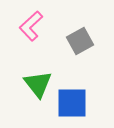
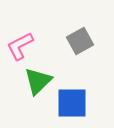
pink L-shape: moved 11 px left, 20 px down; rotated 16 degrees clockwise
green triangle: moved 3 px up; rotated 24 degrees clockwise
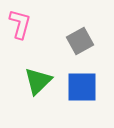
pink L-shape: moved 22 px up; rotated 132 degrees clockwise
blue square: moved 10 px right, 16 px up
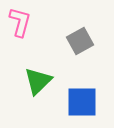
pink L-shape: moved 2 px up
blue square: moved 15 px down
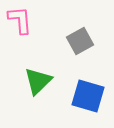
pink L-shape: moved 2 px up; rotated 20 degrees counterclockwise
blue square: moved 6 px right, 6 px up; rotated 16 degrees clockwise
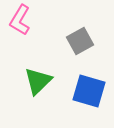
pink L-shape: rotated 144 degrees counterclockwise
blue square: moved 1 px right, 5 px up
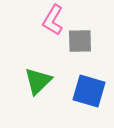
pink L-shape: moved 33 px right
gray square: rotated 28 degrees clockwise
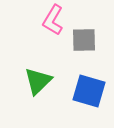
gray square: moved 4 px right, 1 px up
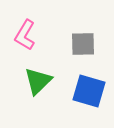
pink L-shape: moved 28 px left, 15 px down
gray square: moved 1 px left, 4 px down
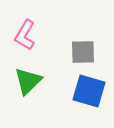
gray square: moved 8 px down
green triangle: moved 10 px left
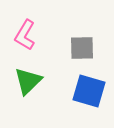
gray square: moved 1 px left, 4 px up
